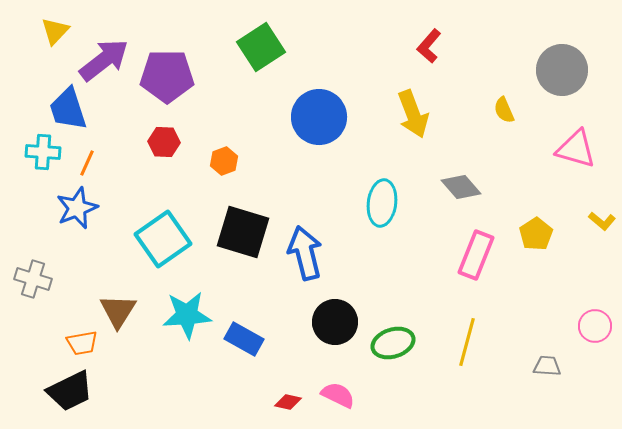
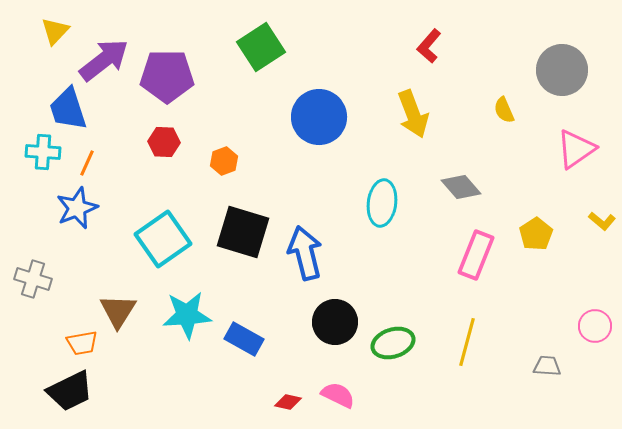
pink triangle: rotated 51 degrees counterclockwise
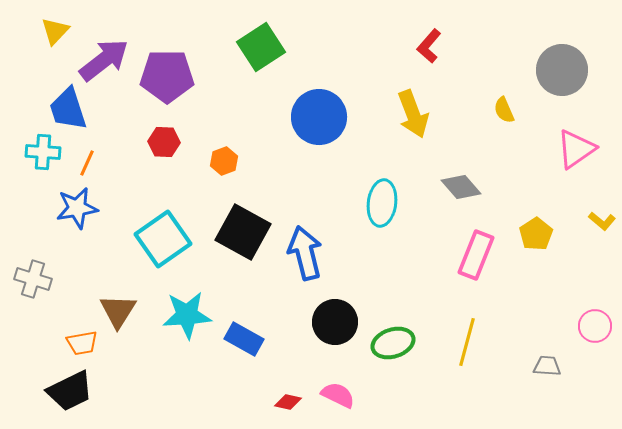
blue star: rotated 12 degrees clockwise
black square: rotated 12 degrees clockwise
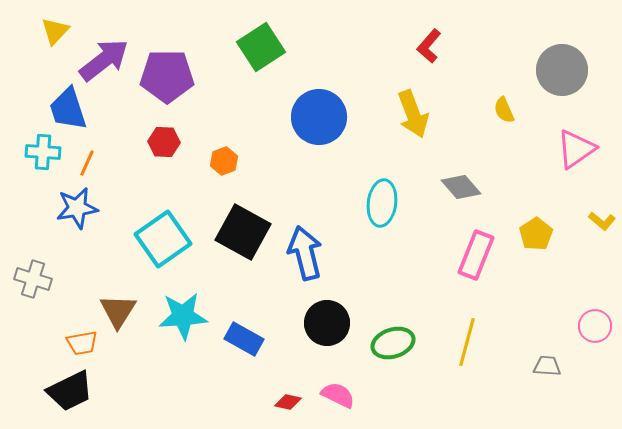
cyan star: moved 4 px left, 1 px down
black circle: moved 8 px left, 1 px down
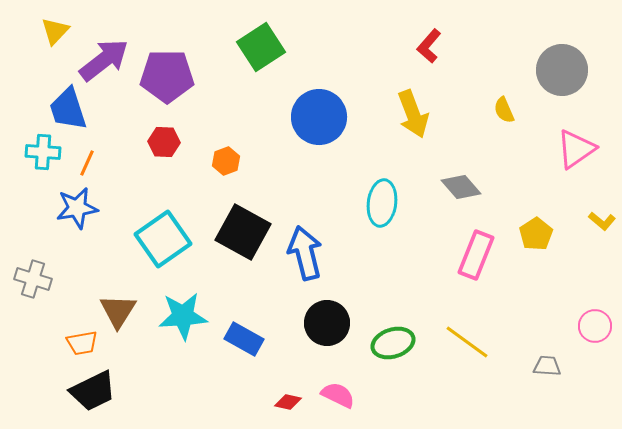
orange hexagon: moved 2 px right
yellow line: rotated 69 degrees counterclockwise
black trapezoid: moved 23 px right
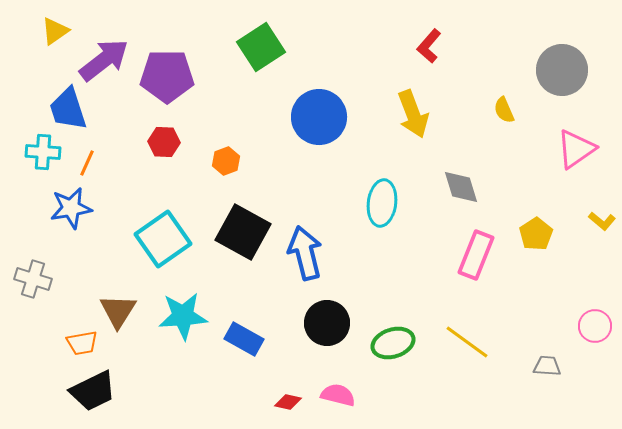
yellow triangle: rotated 12 degrees clockwise
gray diamond: rotated 24 degrees clockwise
blue star: moved 6 px left
pink semicircle: rotated 12 degrees counterclockwise
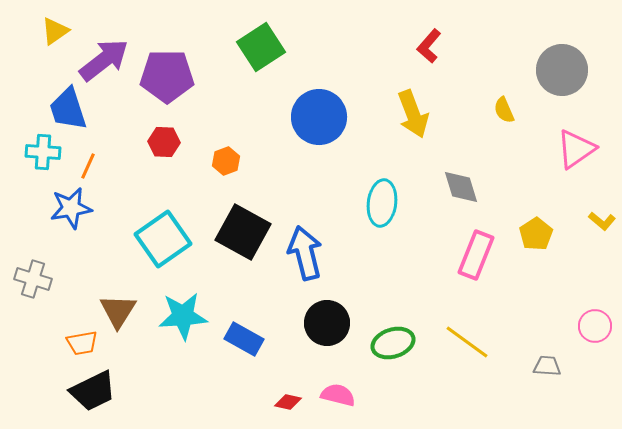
orange line: moved 1 px right, 3 px down
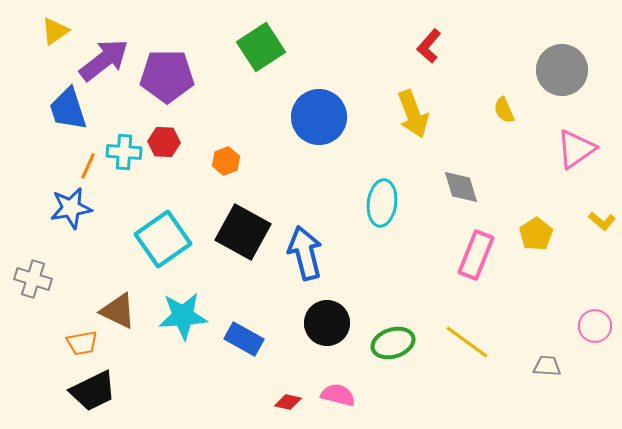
cyan cross: moved 81 px right
brown triangle: rotated 36 degrees counterclockwise
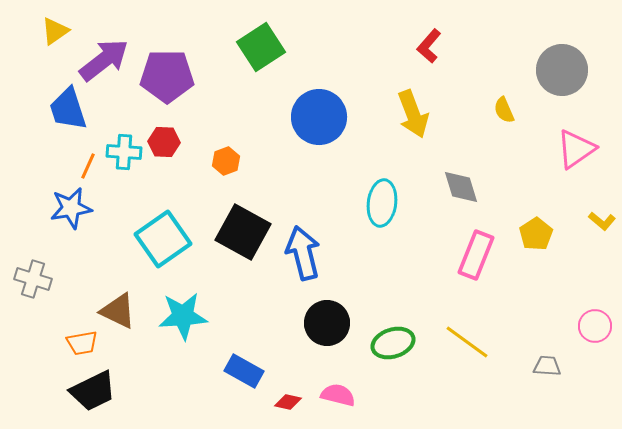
blue arrow: moved 2 px left
blue rectangle: moved 32 px down
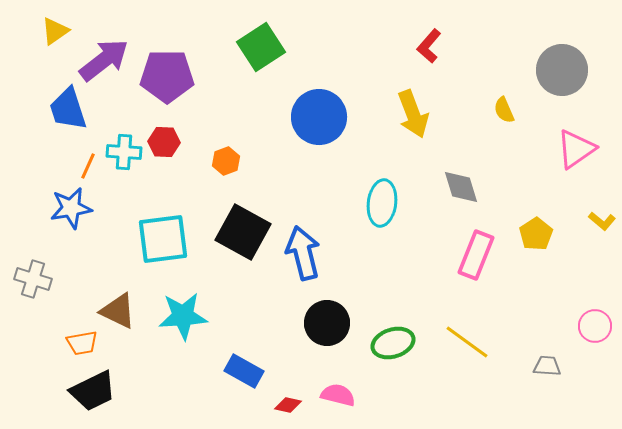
cyan square: rotated 28 degrees clockwise
red diamond: moved 3 px down
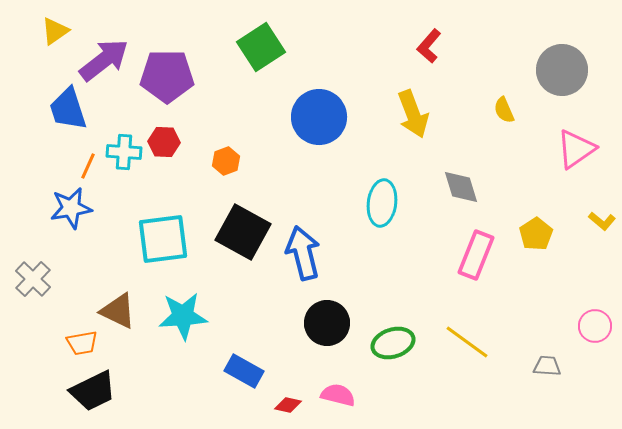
gray cross: rotated 27 degrees clockwise
